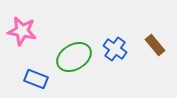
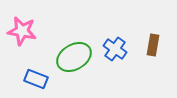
brown rectangle: moved 2 px left; rotated 50 degrees clockwise
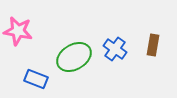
pink star: moved 4 px left
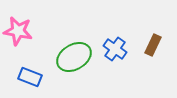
brown rectangle: rotated 15 degrees clockwise
blue rectangle: moved 6 px left, 2 px up
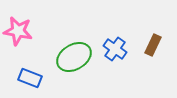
blue rectangle: moved 1 px down
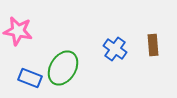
brown rectangle: rotated 30 degrees counterclockwise
green ellipse: moved 11 px left, 11 px down; rotated 28 degrees counterclockwise
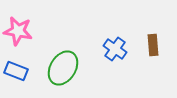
blue rectangle: moved 14 px left, 7 px up
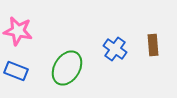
green ellipse: moved 4 px right
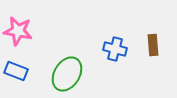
blue cross: rotated 20 degrees counterclockwise
green ellipse: moved 6 px down
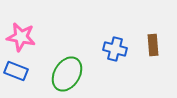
pink star: moved 3 px right, 6 px down
